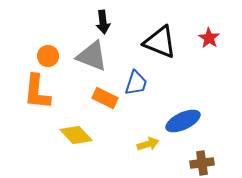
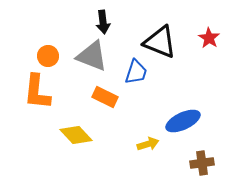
blue trapezoid: moved 11 px up
orange rectangle: moved 1 px up
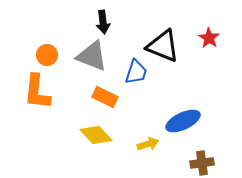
black triangle: moved 3 px right, 4 px down
orange circle: moved 1 px left, 1 px up
yellow diamond: moved 20 px right
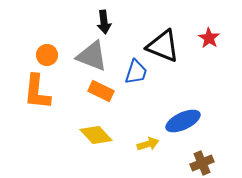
black arrow: moved 1 px right
orange rectangle: moved 4 px left, 6 px up
brown cross: rotated 15 degrees counterclockwise
